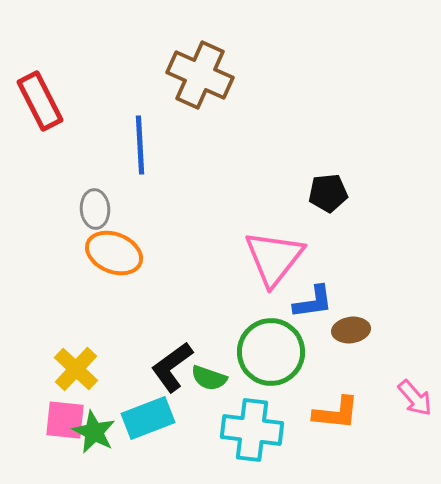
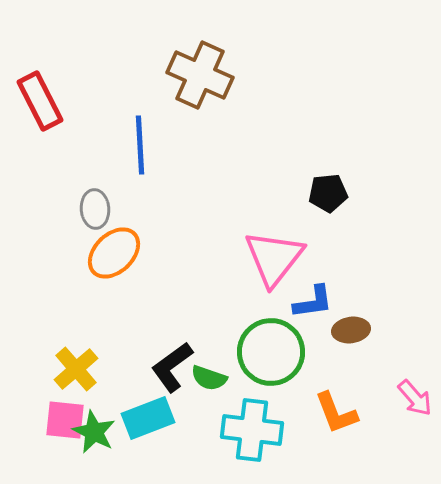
orange ellipse: rotated 66 degrees counterclockwise
yellow cross: rotated 6 degrees clockwise
orange L-shape: rotated 63 degrees clockwise
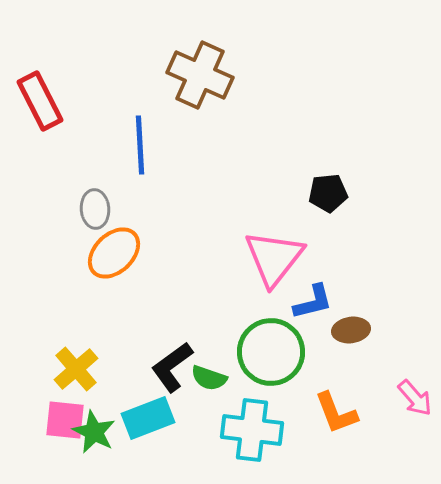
blue L-shape: rotated 6 degrees counterclockwise
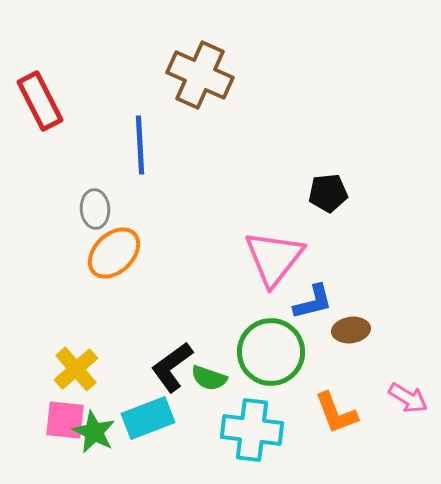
pink arrow: moved 7 px left; rotated 18 degrees counterclockwise
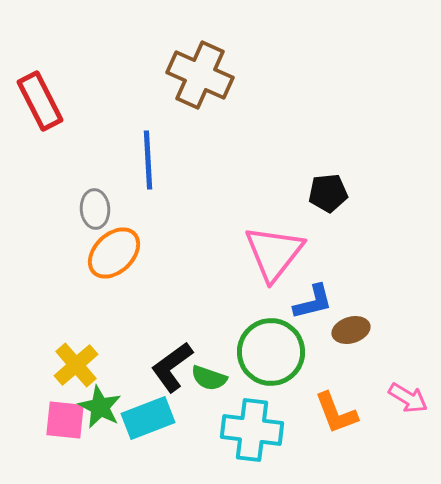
blue line: moved 8 px right, 15 px down
pink triangle: moved 5 px up
brown ellipse: rotated 9 degrees counterclockwise
yellow cross: moved 4 px up
green star: moved 6 px right, 25 px up
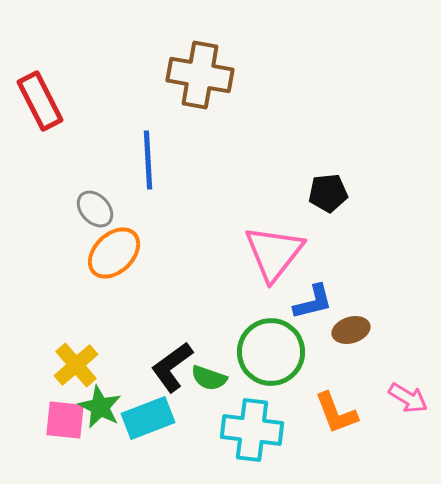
brown cross: rotated 14 degrees counterclockwise
gray ellipse: rotated 39 degrees counterclockwise
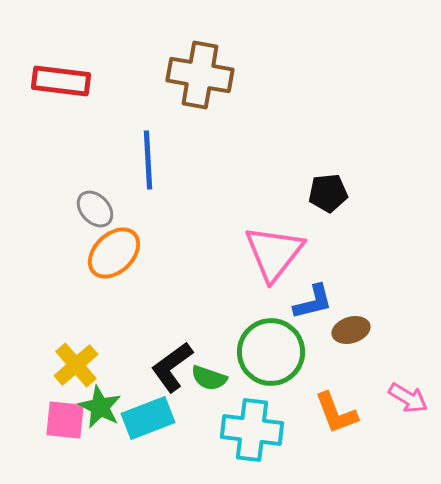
red rectangle: moved 21 px right, 20 px up; rotated 56 degrees counterclockwise
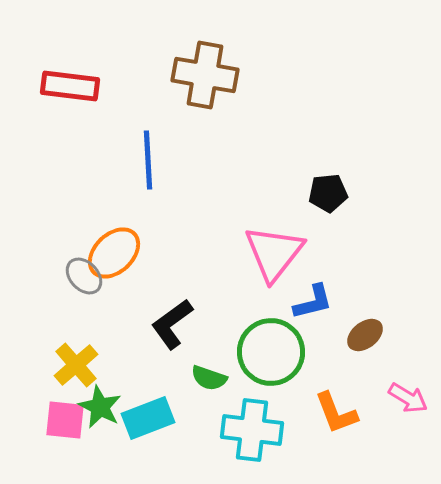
brown cross: moved 5 px right
red rectangle: moved 9 px right, 5 px down
gray ellipse: moved 11 px left, 67 px down
brown ellipse: moved 14 px right, 5 px down; rotated 21 degrees counterclockwise
black L-shape: moved 43 px up
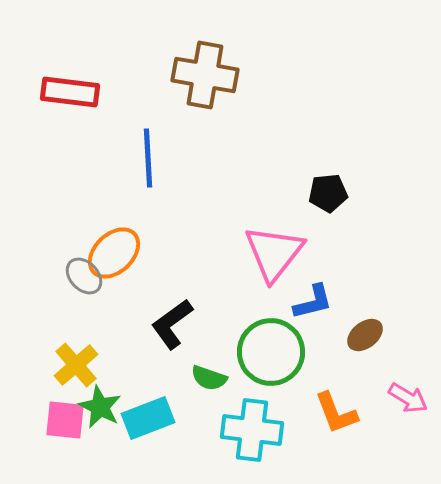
red rectangle: moved 6 px down
blue line: moved 2 px up
